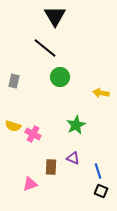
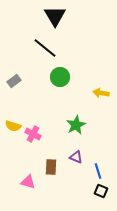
gray rectangle: rotated 40 degrees clockwise
purple triangle: moved 3 px right, 1 px up
pink triangle: moved 2 px left, 2 px up; rotated 35 degrees clockwise
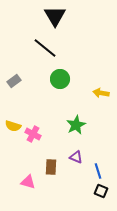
green circle: moved 2 px down
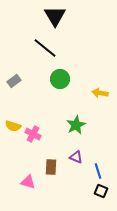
yellow arrow: moved 1 px left
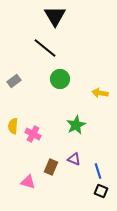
yellow semicircle: rotated 77 degrees clockwise
purple triangle: moved 2 px left, 2 px down
brown rectangle: rotated 21 degrees clockwise
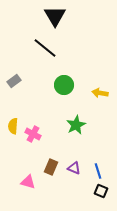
green circle: moved 4 px right, 6 px down
purple triangle: moved 9 px down
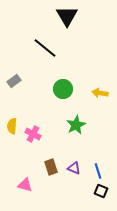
black triangle: moved 12 px right
green circle: moved 1 px left, 4 px down
yellow semicircle: moved 1 px left
brown rectangle: rotated 42 degrees counterclockwise
pink triangle: moved 3 px left, 3 px down
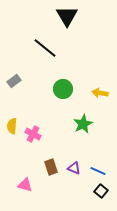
green star: moved 7 px right, 1 px up
blue line: rotated 49 degrees counterclockwise
black square: rotated 16 degrees clockwise
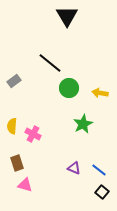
black line: moved 5 px right, 15 px down
green circle: moved 6 px right, 1 px up
brown rectangle: moved 34 px left, 4 px up
blue line: moved 1 px right, 1 px up; rotated 14 degrees clockwise
black square: moved 1 px right, 1 px down
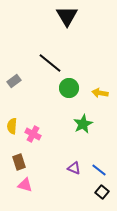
brown rectangle: moved 2 px right, 1 px up
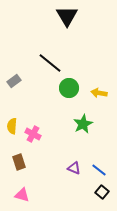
yellow arrow: moved 1 px left
pink triangle: moved 3 px left, 10 px down
